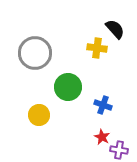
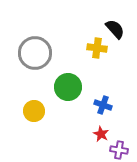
yellow circle: moved 5 px left, 4 px up
red star: moved 1 px left, 3 px up
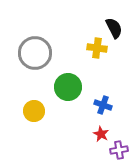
black semicircle: moved 1 px left, 1 px up; rotated 15 degrees clockwise
purple cross: rotated 18 degrees counterclockwise
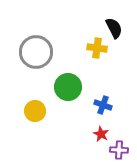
gray circle: moved 1 px right, 1 px up
yellow circle: moved 1 px right
purple cross: rotated 12 degrees clockwise
